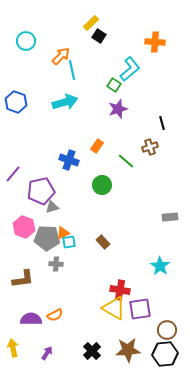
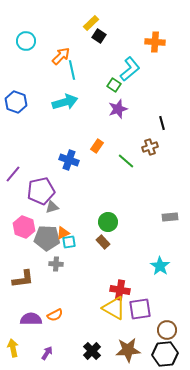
green circle: moved 6 px right, 37 px down
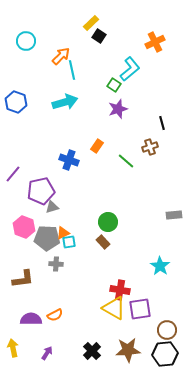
orange cross: rotated 30 degrees counterclockwise
gray rectangle: moved 4 px right, 2 px up
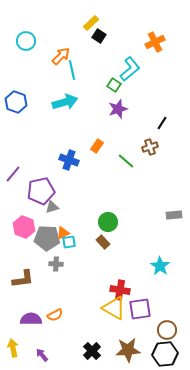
black line: rotated 48 degrees clockwise
purple arrow: moved 5 px left, 2 px down; rotated 72 degrees counterclockwise
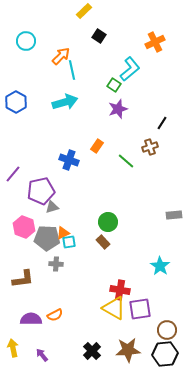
yellow rectangle: moved 7 px left, 12 px up
blue hexagon: rotated 10 degrees clockwise
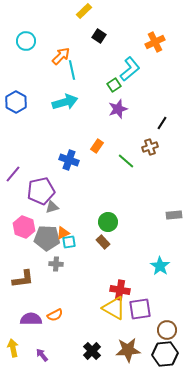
green square: rotated 24 degrees clockwise
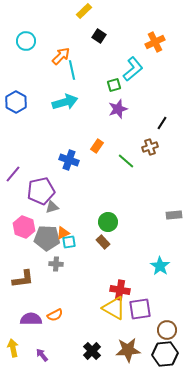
cyan L-shape: moved 3 px right
green square: rotated 16 degrees clockwise
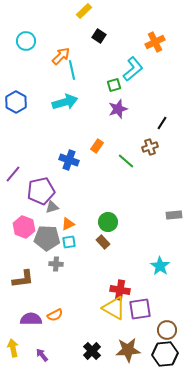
orange triangle: moved 5 px right, 9 px up
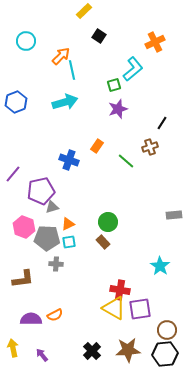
blue hexagon: rotated 10 degrees clockwise
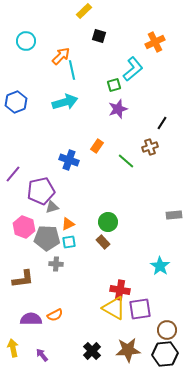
black square: rotated 16 degrees counterclockwise
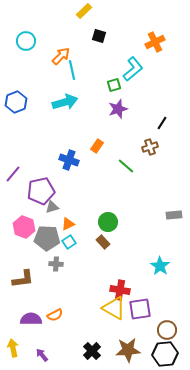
green line: moved 5 px down
cyan square: rotated 24 degrees counterclockwise
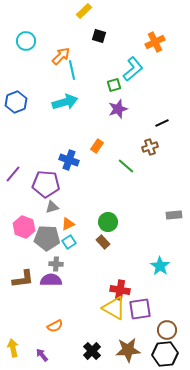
black line: rotated 32 degrees clockwise
purple pentagon: moved 5 px right, 7 px up; rotated 16 degrees clockwise
orange semicircle: moved 11 px down
purple semicircle: moved 20 px right, 39 px up
